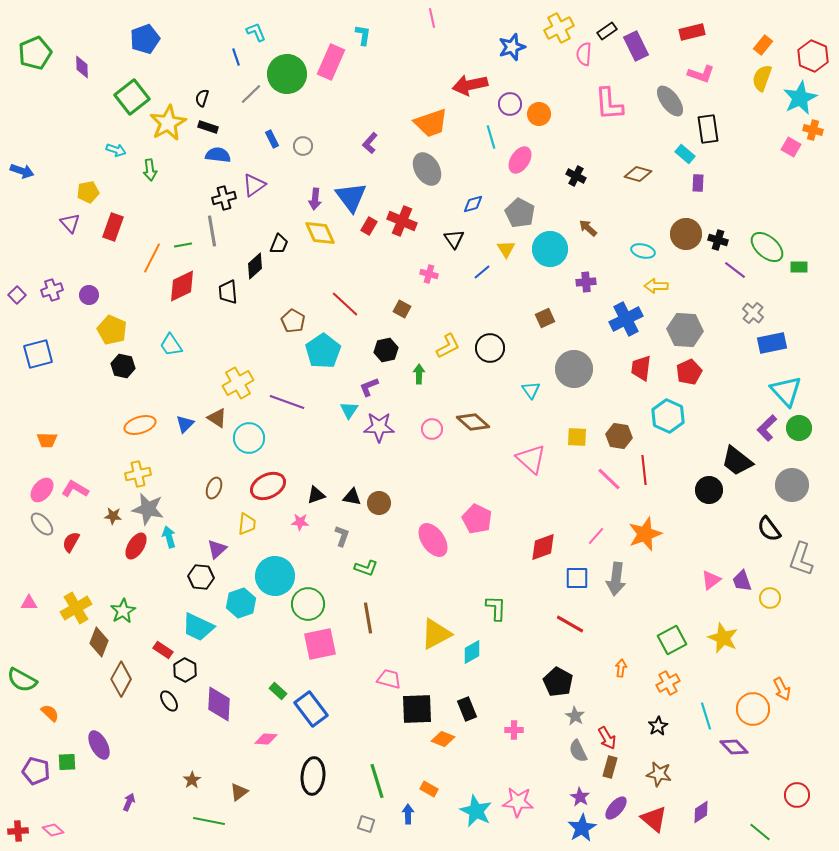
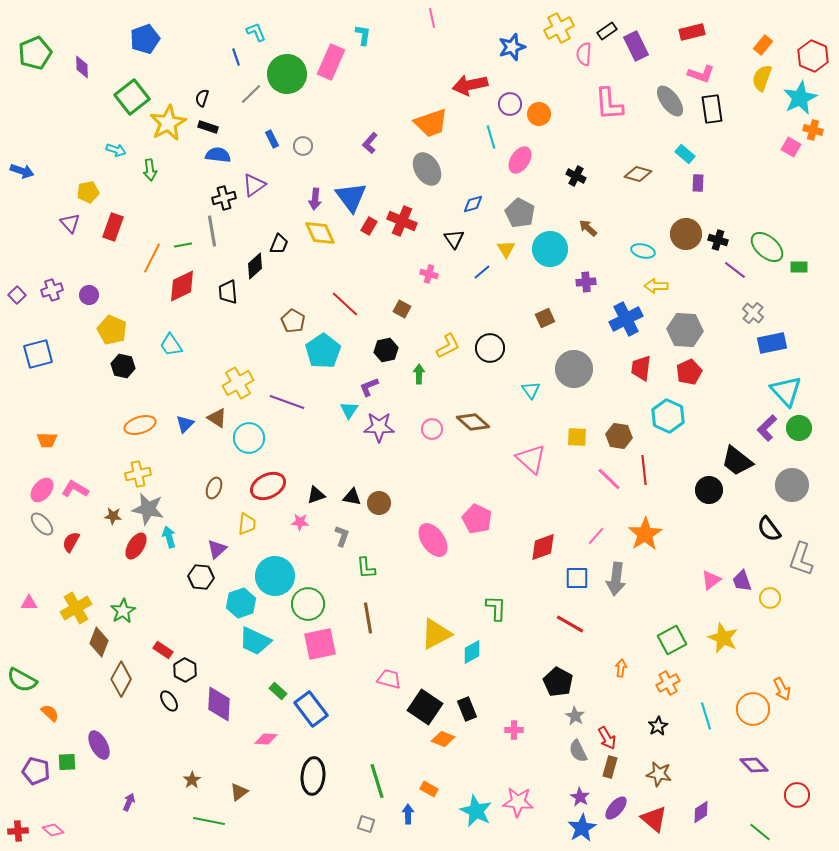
black rectangle at (708, 129): moved 4 px right, 20 px up
orange star at (645, 534): rotated 12 degrees counterclockwise
green L-shape at (366, 568): rotated 65 degrees clockwise
cyan trapezoid at (198, 627): moved 57 px right, 14 px down
black square at (417, 709): moved 8 px right, 2 px up; rotated 36 degrees clockwise
purple diamond at (734, 747): moved 20 px right, 18 px down
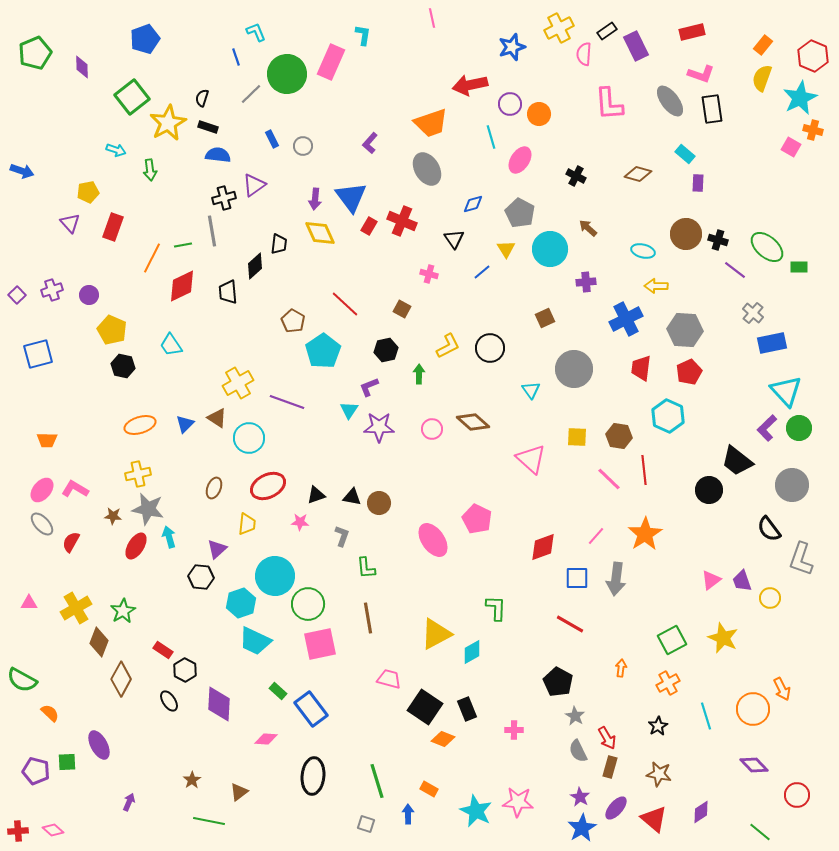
black trapezoid at (279, 244): rotated 15 degrees counterclockwise
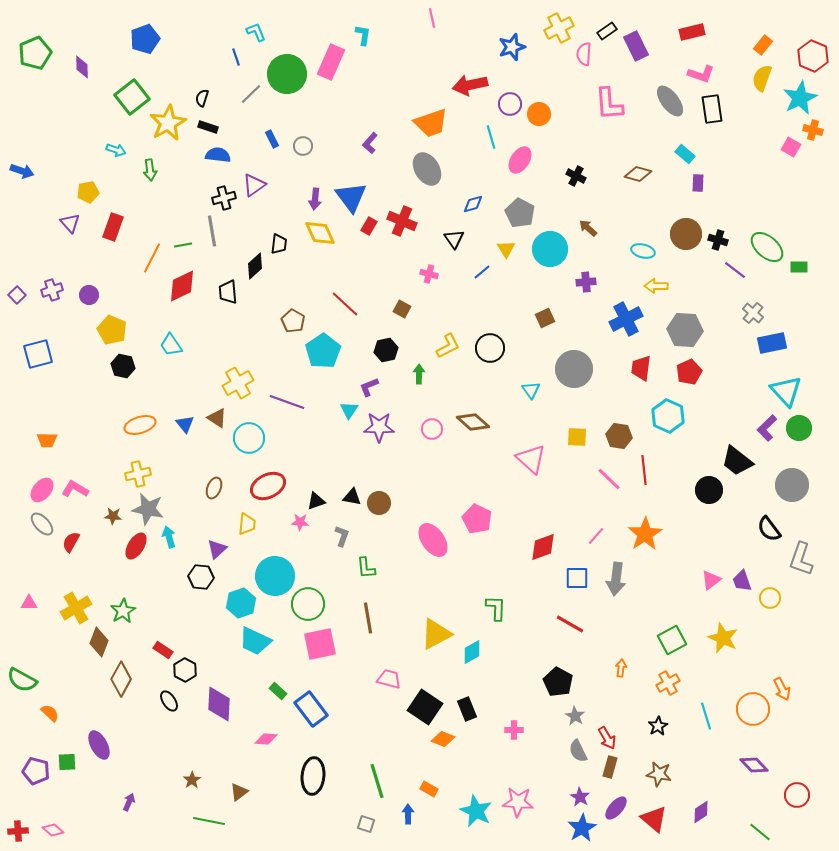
blue triangle at (185, 424): rotated 24 degrees counterclockwise
black triangle at (316, 495): moved 6 px down
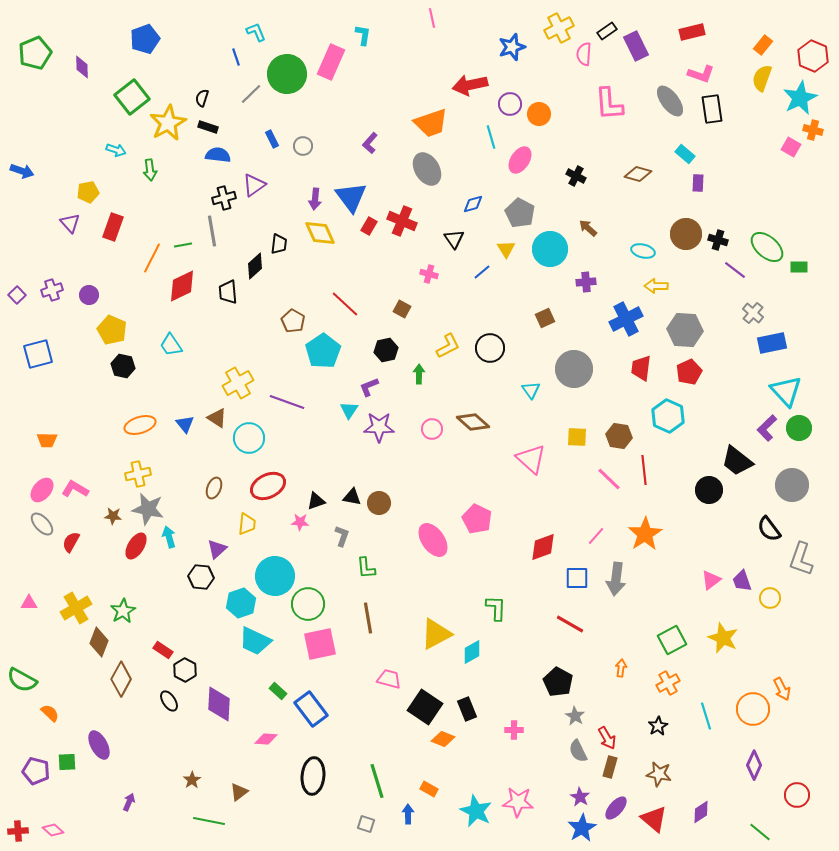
purple diamond at (754, 765): rotated 68 degrees clockwise
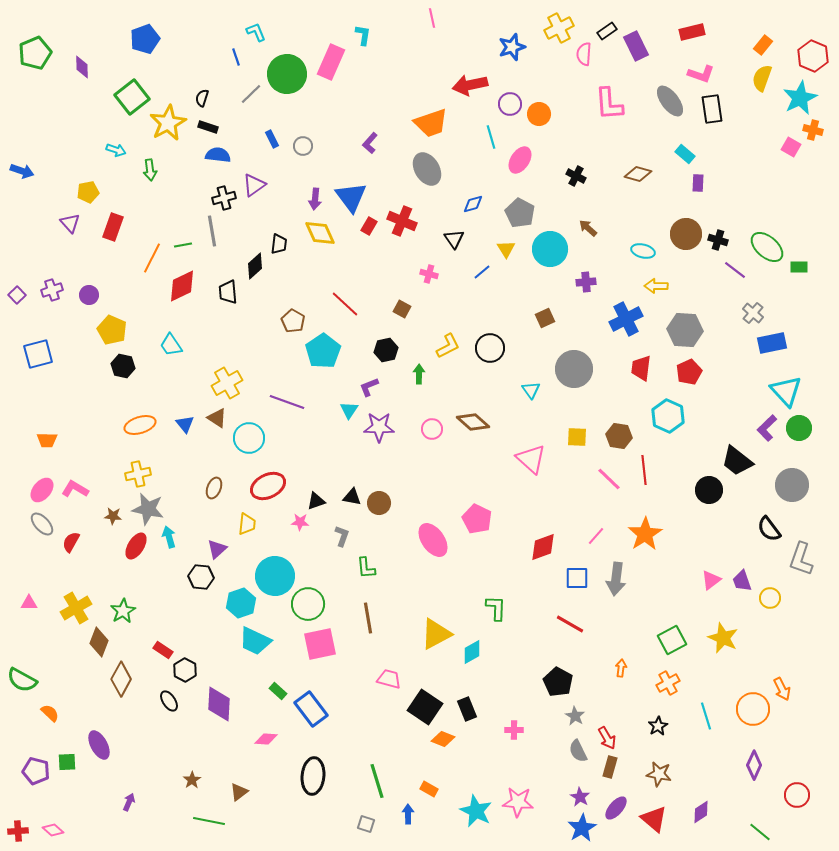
yellow cross at (238, 383): moved 11 px left
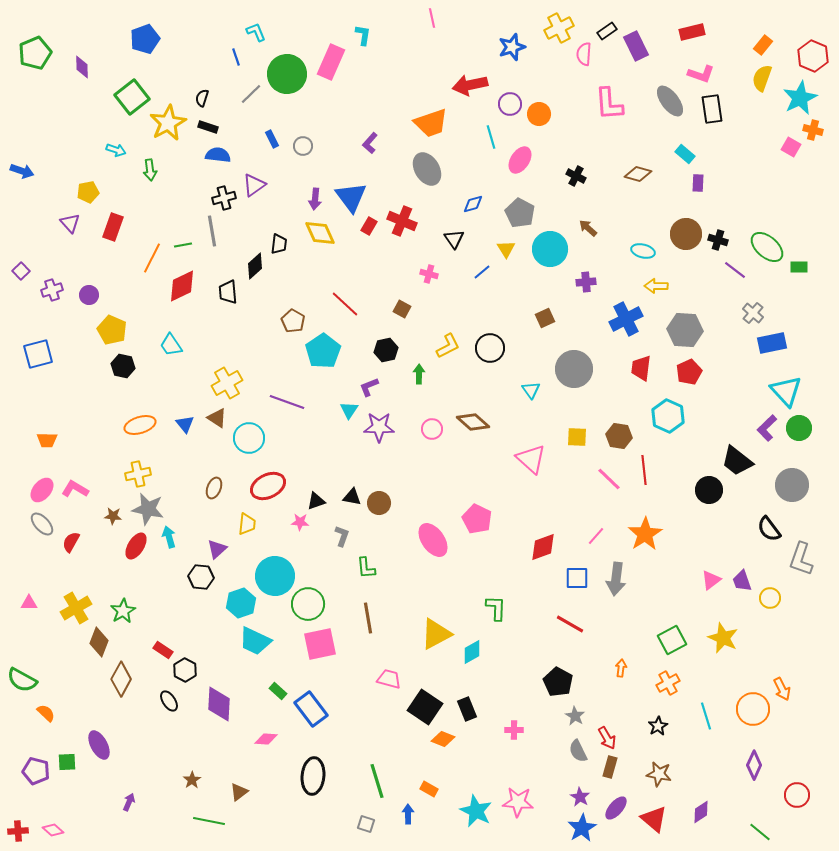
purple square at (17, 295): moved 4 px right, 24 px up
orange semicircle at (50, 713): moved 4 px left
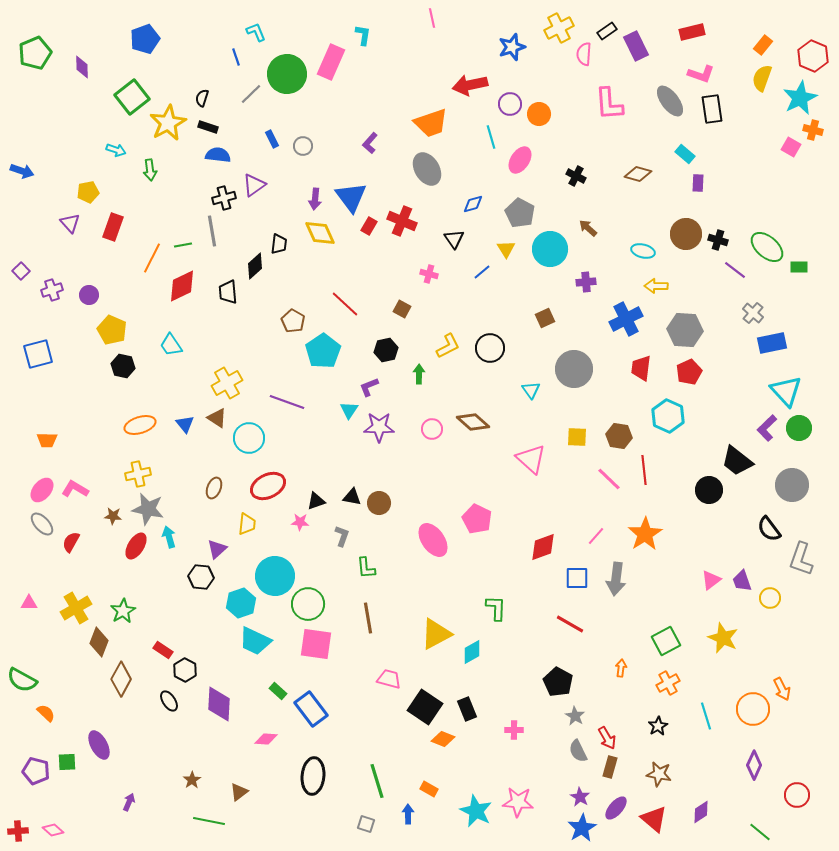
green square at (672, 640): moved 6 px left, 1 px down
pink square at (320, 644): moved 4 px left; rotated 20 degrees clockwise
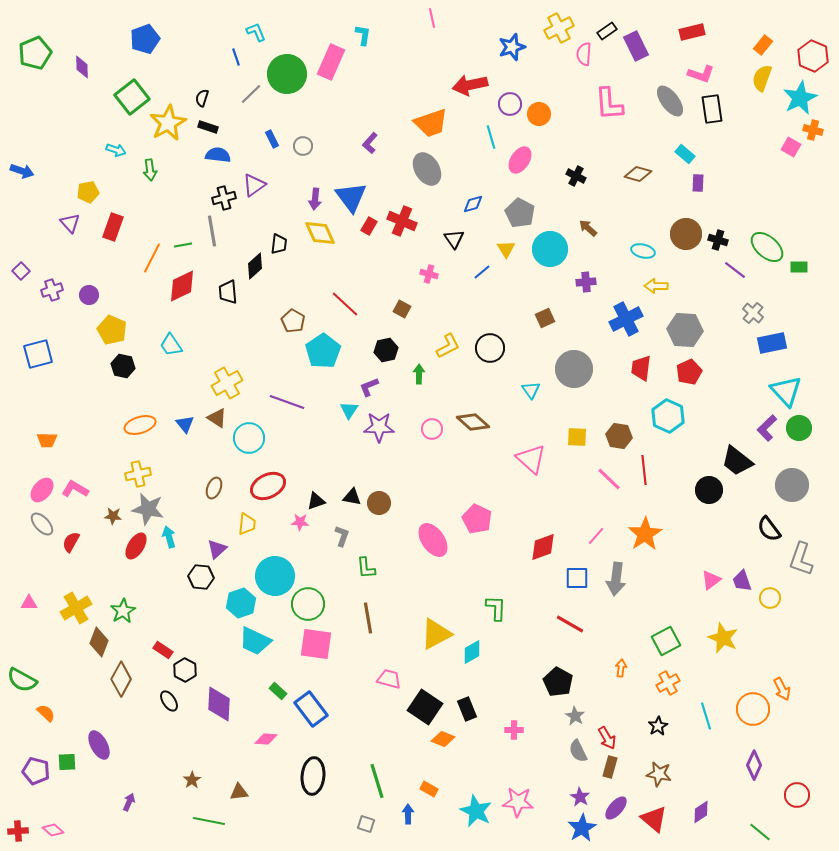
brown triangle at (239, 792): rotated 30 degrees clockwise
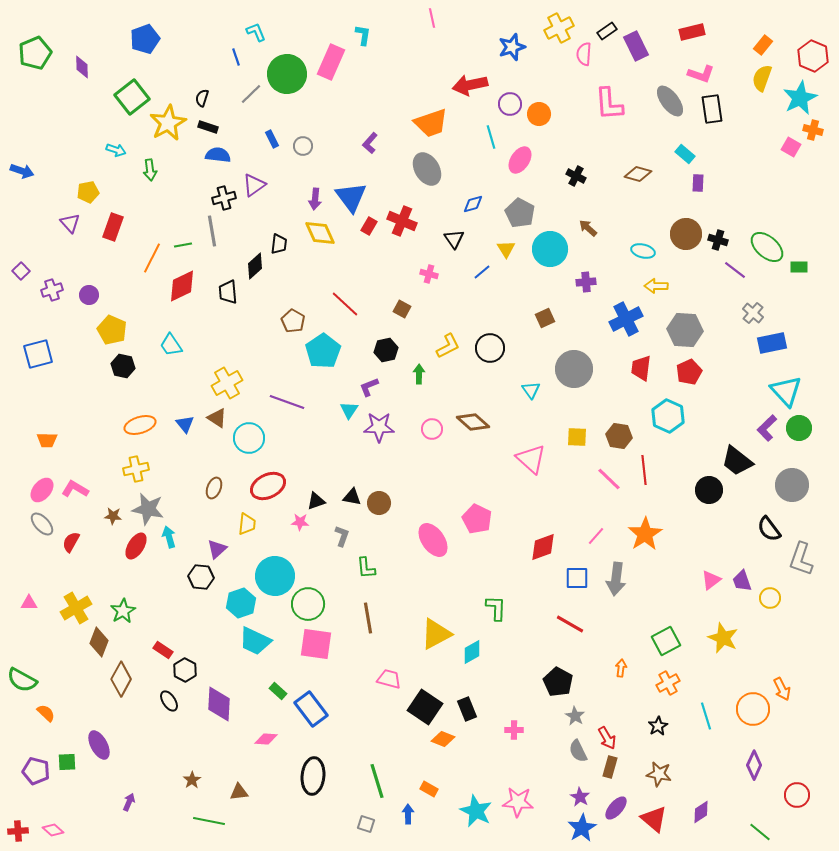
yellow cross at (138, 474): moved 2 px left, 5 px up
